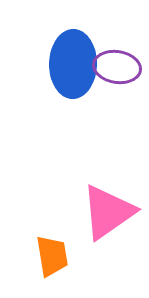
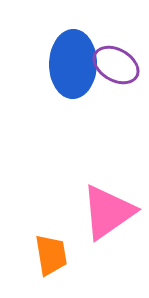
purple ellipse: moved 1 px left, 2 px up; rotated 21 degrees clockwise
orange trapezoid: moved 1 px left, 1 px up
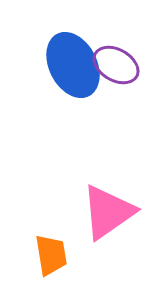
blue ellipse: moved 1 px down; rotated 28 degrees counterclockwise
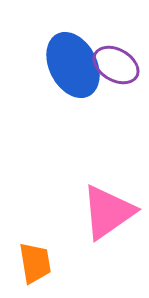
orange trapezoid: moved 16 px left, 8 px down
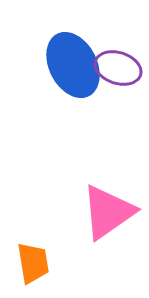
purple ellipse: moved 2 px right, 3 px down; rotated 12 degrees counterclockwise
orange trapezoid: moved 2 px left
